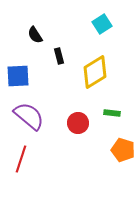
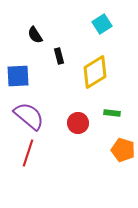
red line: moved 7 px right, 6 px up
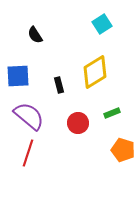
black rectangle: moved 29 px down
green rectangle: rotated 28 degrees counterclockwise
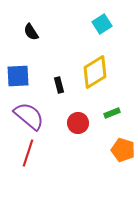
black semicircle: moved 4 px left, 3 px up
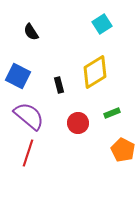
blue square: rotated 30 degrees clockwise
orange pentagon: rotated 10 degrees clockwise
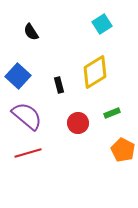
blue square: rotated 15 degrees clockwise
purple semicircle: moved 2 px left
red line: rotated 56 degrees clockwise
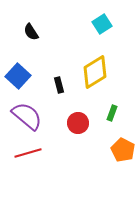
green rectangle: rotated 49 degrees counterclockwise
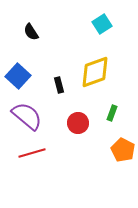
yellow diamond: rotated 12 degrees clockwise
red line: moved 4 px right
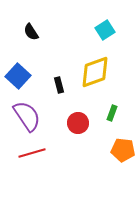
cyan square: moved 3 px right, 6 px down
purple semicircle: rotated 16 degrees clockwise
orange pentagon: rotated 20 degrees counterclockwise
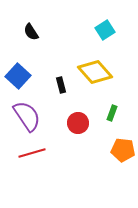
yellow diamond: rotated 68 degrees clockwise
black rectangle: moved 2 px right
